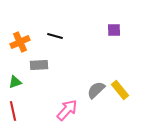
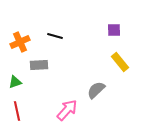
yellow rectangle: moved 28 px up
red line: moved 4 px right
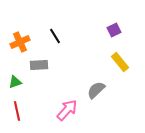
purple square: rotated 24 degrees counterclockwise
black line: rotated 42 degrees clockwise
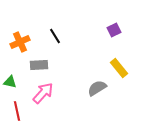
yellow rectangle: moved 1 px left, 6 px down
green triangle: moved 5 px left; rotated 32 degrees clockwise
gray semicircle: moved 1 px right, 2 px up; rotated 12 degrees clockwise
pink arrow: moved 24 px left, 17 px up
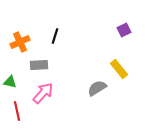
purple square: moved 10 px right
black line: rotated 49 degrees clockwise
yellow rectangle: moved 1 px down
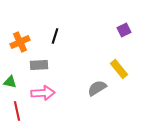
pink arrow: rotated 45 degrees clockwise
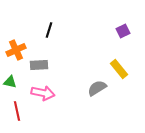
purple square: moved 1 px left, 1 px down
black line: moved 6 px left, 6 px up
orange cross: moved 4 px left, 8 px down
pink arrow: rotated 15 degrees clockwise
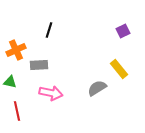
pink arrow: moved 8 px right
